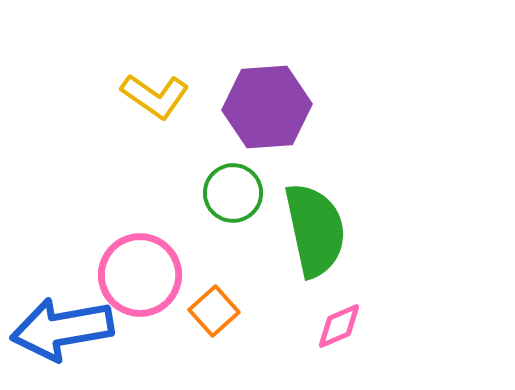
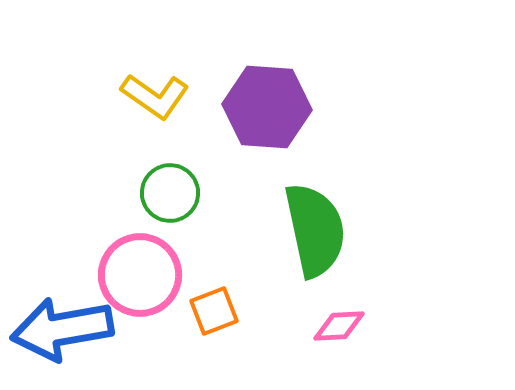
purple hexagon: rotated 8 degrees clockwise
green circle: moved 63 px left
orange square: rotated 21 degrees clockwise
pink diamond: rotated 20 degrees clockwise
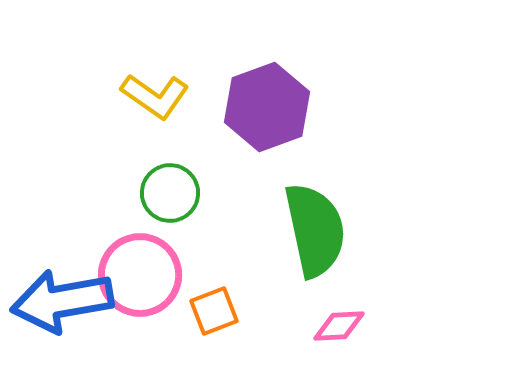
purple hexagon: rotated 24 degrees counterclockwise
blue arrow: moved 28 px up
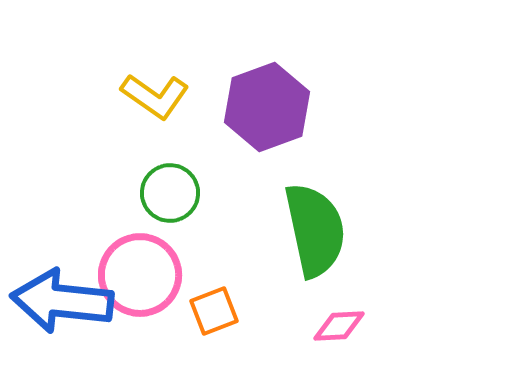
blue arrow: rotated 16 degrees clockwise
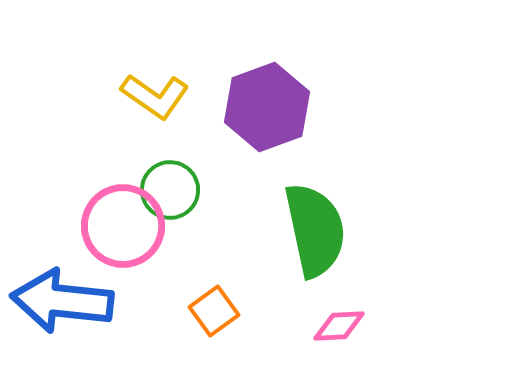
green circle: moved 3 px up
pink circle: moved 17 px left, 49 px up
orange square: rotated 15 degrees counterclockwise
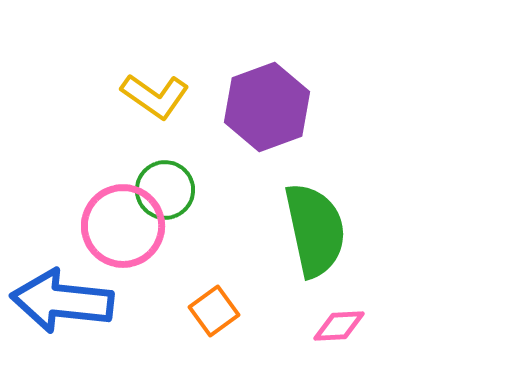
green circle: moved 5 px left
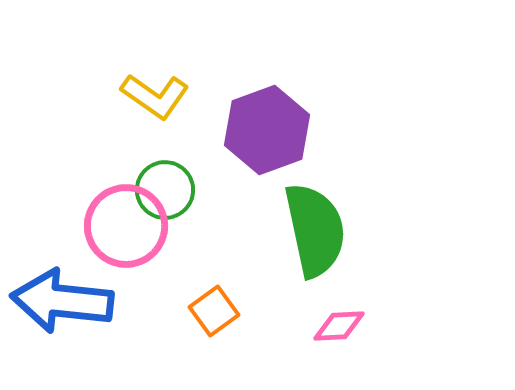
purple hexagon: moved 23 px down
pink circle: moved 3 px right
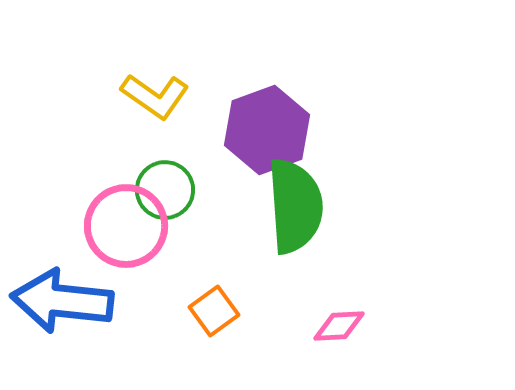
green semicircle: moved 20 px left, 24 px up; rotated 8 degrees clockwise
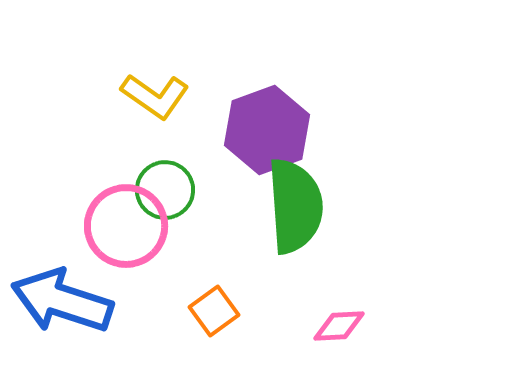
blue arrow: rotated 12 degrees clockwise
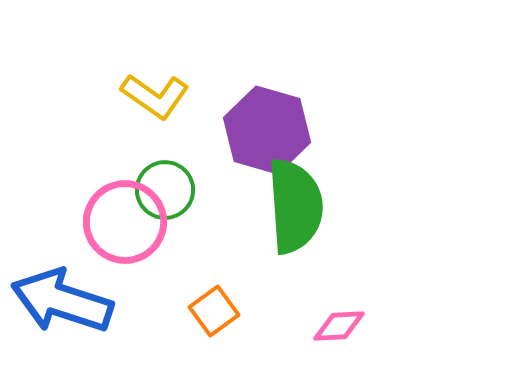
purple hexagon: rotated 24 degrees counterclockwise
pink circle: moved 1 px left, 4 px up
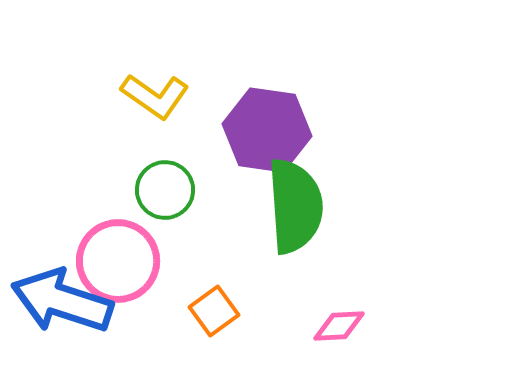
purple hexagon: rotated 8 degrees counterclockwise
pink circle: moved 7 px left, 39 px down
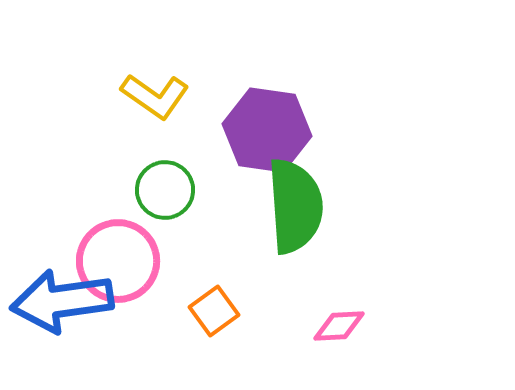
blue arrow: rotated 26 degrees counterclockwise
